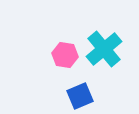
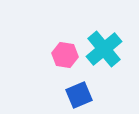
blue square: moved 1 px left, 1 px up
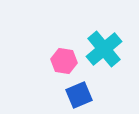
pink hexagon: moved 1 px left, 6 px down
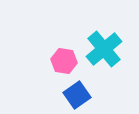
blue square: moved 2 px left; rotated 12 degrees counterclockwise
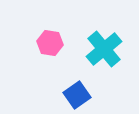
pink hexagon: moved 14 px left, 18 px up
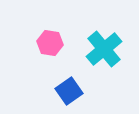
blue square: moved 8 px left, 4 px up
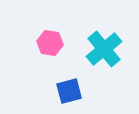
blue square: rotated 20 degrees clockwise
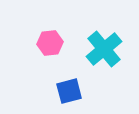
pink hexagon: rotated 15 degrees counterclockwise
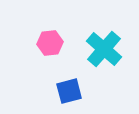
cyan cross: rotated 9 degrees counterclockwise
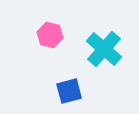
pink hexagon: moved 8 px up; rotated 20 degrees clockwise
